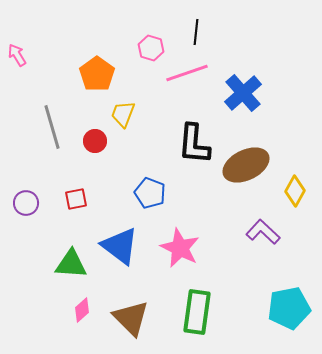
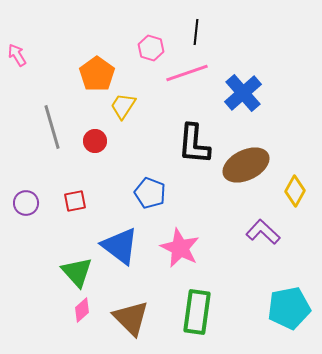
yellow trapezoid: moved 8 px up; rotated 12 degrees clockwise
red square: moved 1 px left, 2 px down
green triangle: moved 6 px right, 8 px down; rotated 44 degrees clockwise
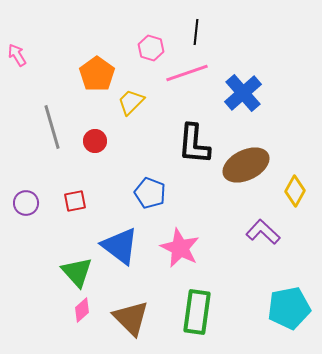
yellow trapezoid: moved 8 px right, 4 px up; rotated 12 degrees clockwise
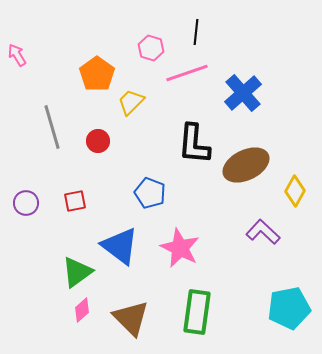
red circle: moved 3 px right
green triangle: rotated 36 degrees clockwise
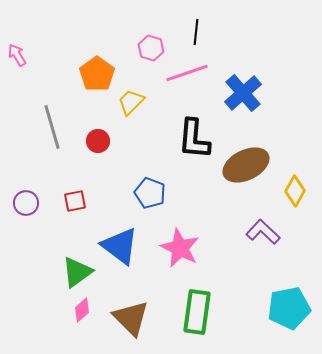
black L-shape: moved 5 px up
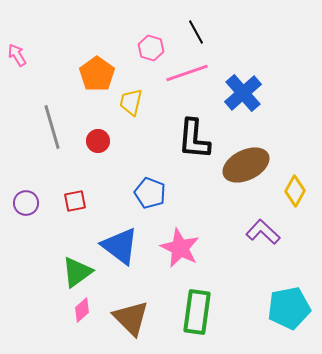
black line: rotated 35 degrees counterclockwise
yellow trapezoid: rotated 32 degrees counterclockwise
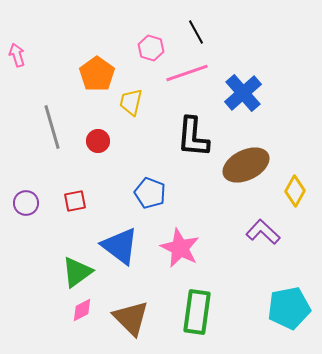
pink arrow: rotated 15 degrees clockwise
black L-shape: moved 1 px left, 2 px up
pink diamond: rotated 15 degrees clockwise
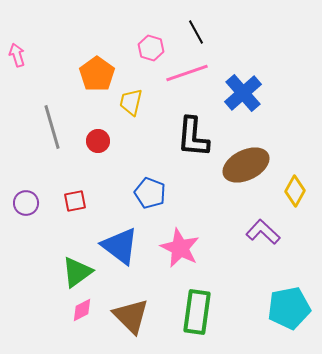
brown triangle: moved 2 px up
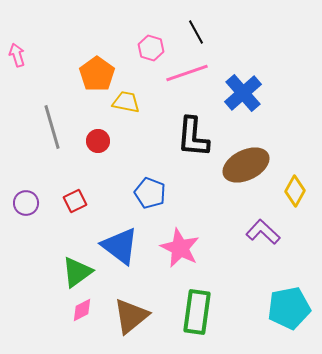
yellow trapezoid: moved 5 px left; rotated 88 degrees clockwise
red square: rotated 15 degrees counterclockwise
brown triangle: rotated 36 degrees clockwise
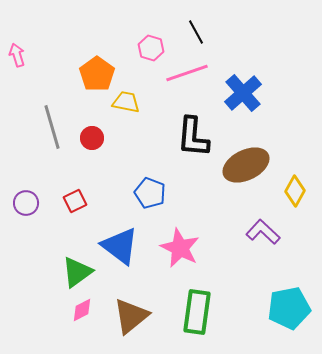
red circle: moved 6 px left, 3 px up
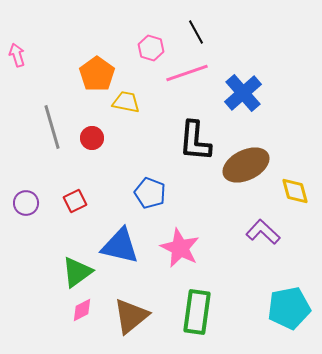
black L-shape: moved 2 px right, 4 px down
yellow diamond: rotated 44 degrees counterclockwise
blue triangle: rotated 24 degrees counterclockwise
